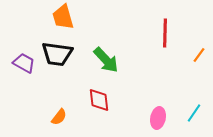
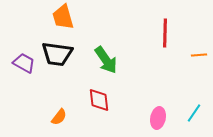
orange line: rotated 49 degrees clockwise
green arrow: rotated 8 degrees clockwise
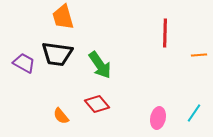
green arrow: moved 6 px left, 5 px down
red diamond: moved 2 px left, 4 px down; rotated 35 degrees counterclockwise
orange semicircle: moved 2 px right, 1 px up; rotated 102 degrees clockwise
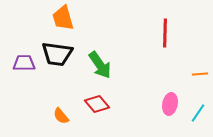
orange trapezoid: moved 1 px down
orange line: moved 1 px right, 19 px down
purple trapezoid: rotated 30 degrees counterclockwise
cyan line: moved 4 px right
pink ellipse: moved 12 px right, 14 px up
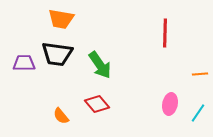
orange trapezoid: moved 2 px left, 1 px down; rotated 64 degrees counterclockwise
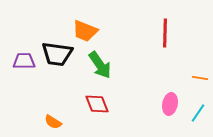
orange trapezoid: moved 24 px right, 12 px down; rotated 12 degrees clockwise
purple trapezoid: moved 2 px up
orange line: moved 4 px down; rotated 14 degrees clockwise
red diamond: rotated 20 degrees clockwise
orange semicircle: moved 8 px left, 6 px down; rotated 18 degrees counterclockwise
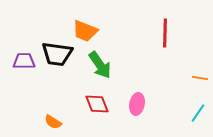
pink ellipse: moved 33 px left
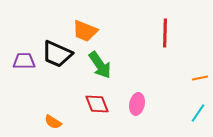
black trapezoid: rotated 16 degrees clockwise
orange line: rotated 21 degrees counterclockwise
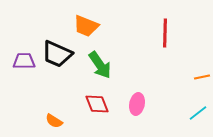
orange trapezoid: moved 1 px right, 5 px up
orange line: moved 2 px right, 1 px up
cyan line: rotated 18 degrees clockwise
orange semicircle: moved 1 px right, 1 px up
